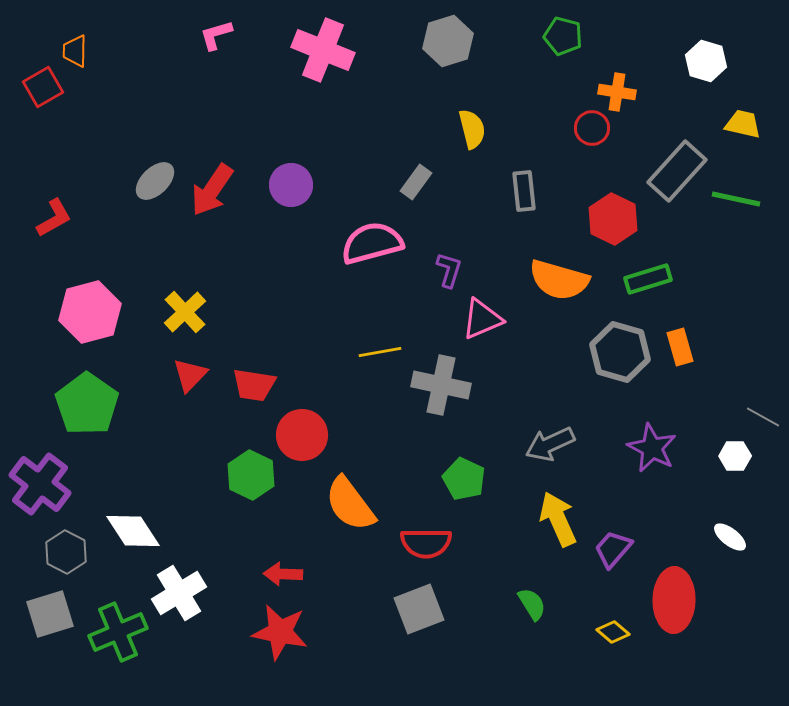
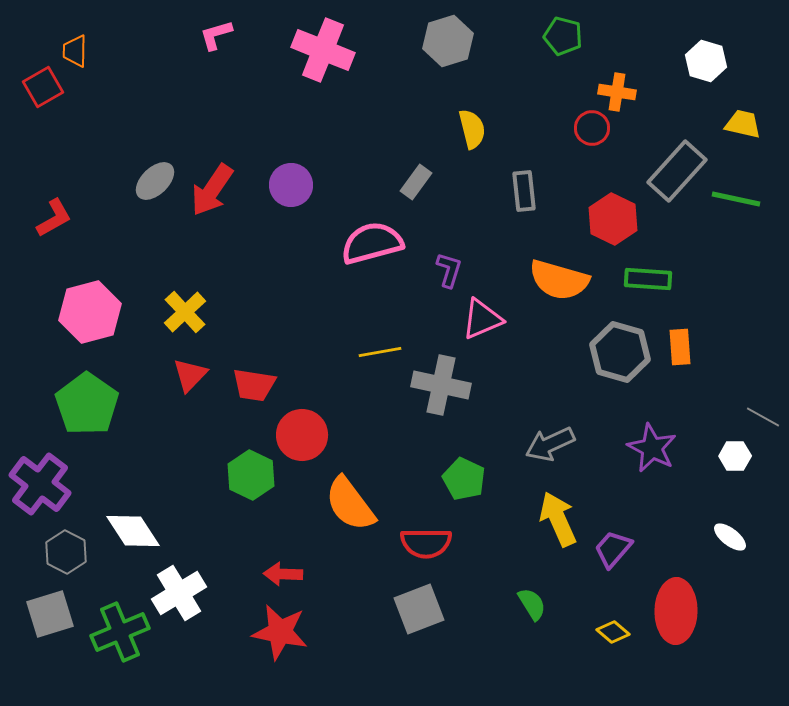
green rectangle at (648, 279): rotated 21 degrees clockwise
orange rectangle at (680, 347): rotated 12 degrees clockwise
red ellipse at (674, 600): moved 2 px right, 11 px down
green cross at (118, 632): moved 2 px right
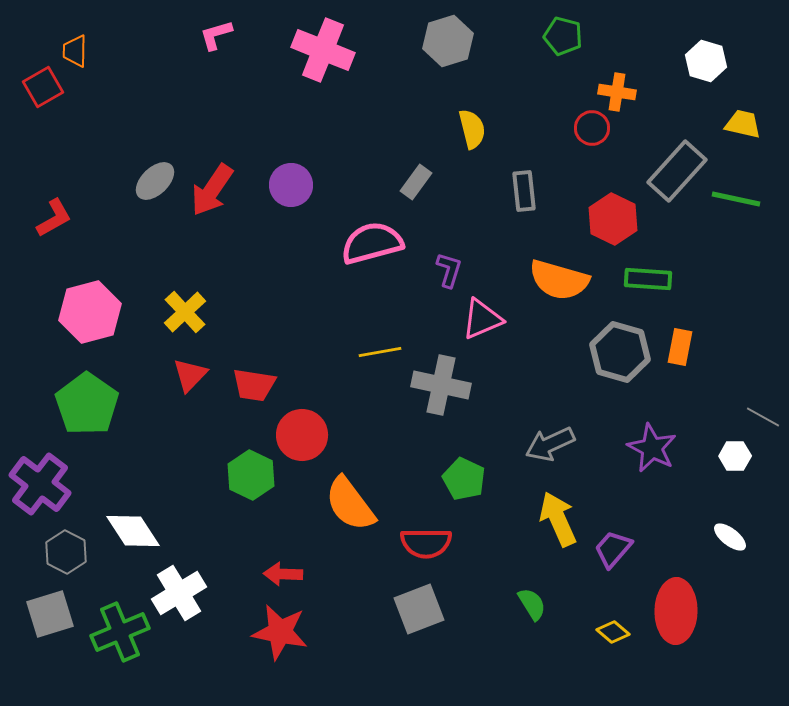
orange rectangle at (680, 347): rotated 15 degrees clockwise
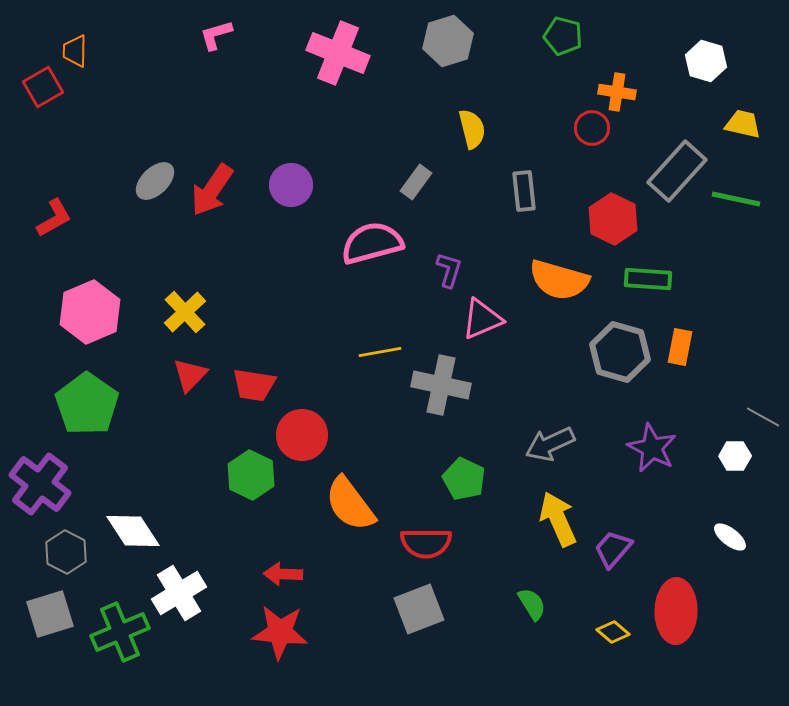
pink cross at (323, 50): moved 15 px right, 3 px down
pink hexagon at (90, 312): rotated 8 degrees counterclockwise
red star at (280, 632): rotated 6 degrees counterclockwise
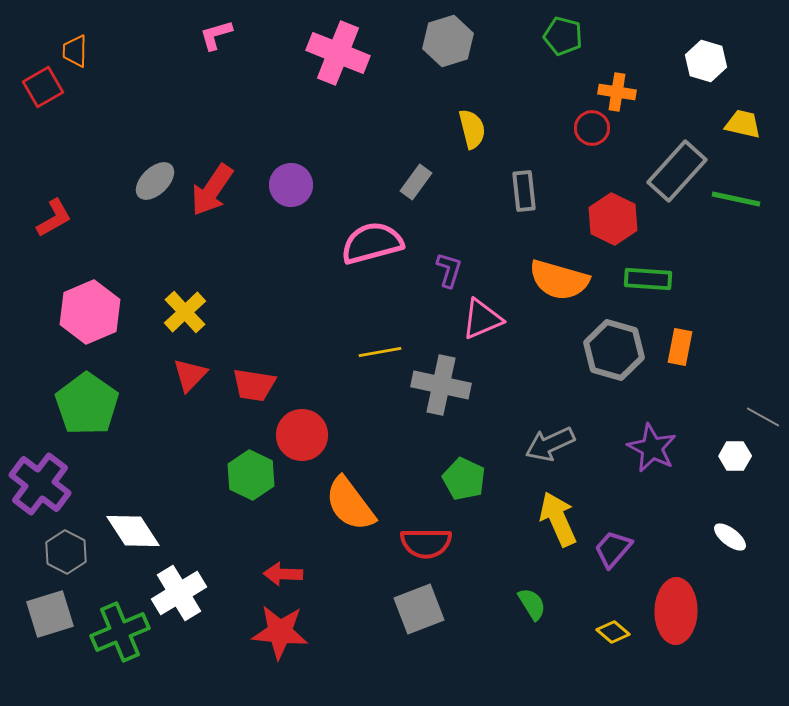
gray hexagon at (620, 352): moved 6 px left, 2 px up
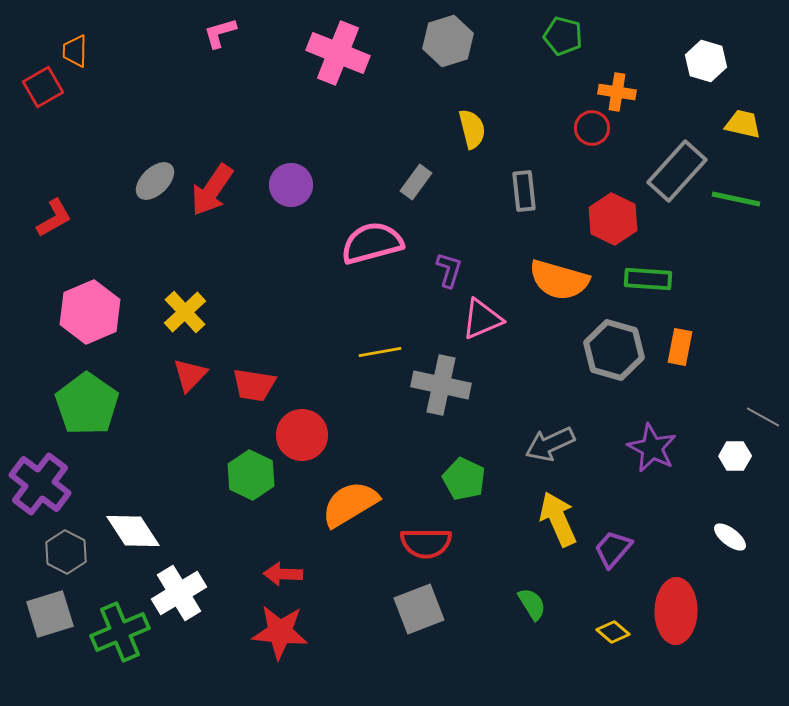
pink L-shape at (216, 35): moved 4 px right, 2 px up
orange semicircle at (350, 504): rotated 96 degrees clockwise
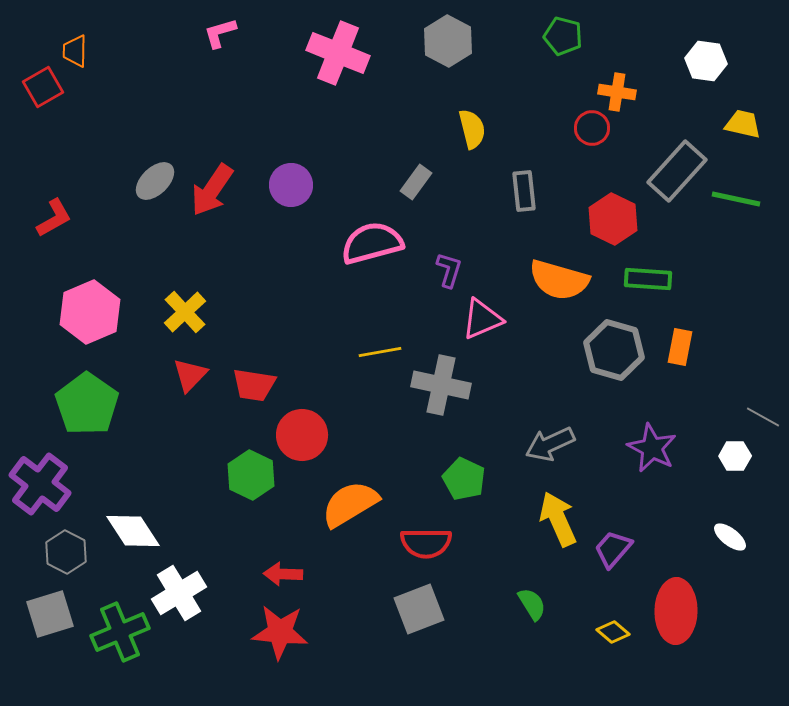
gray hexagon at (448, 41): rotated 15 degrees counterclockwise
white hexagon at (706, 61): rotated 9 degrees counterclockwise
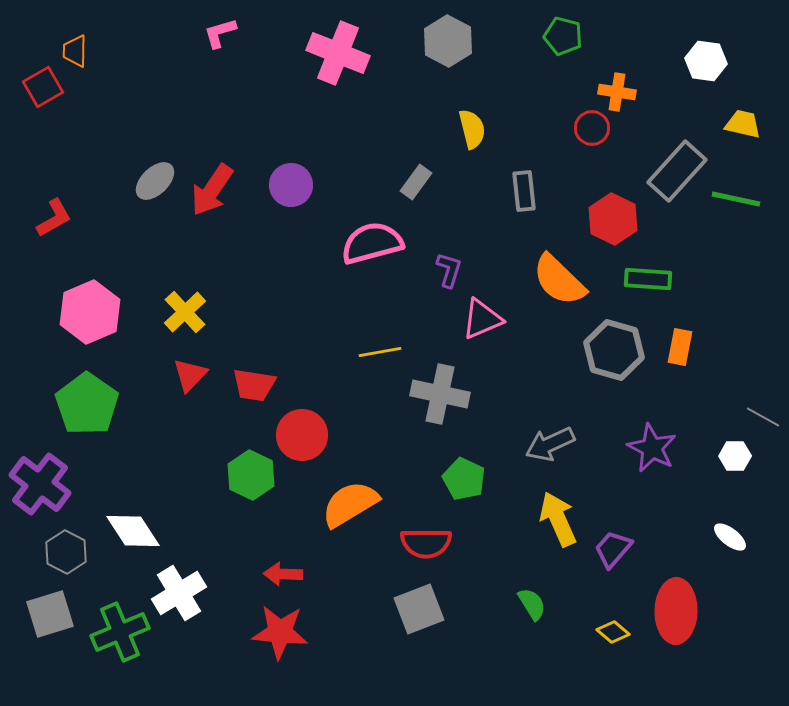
orange semicircle at (559, 280): rotated 28 degrees clockwise
gray cross at (441, 385): moved 1 px left, 9 px down
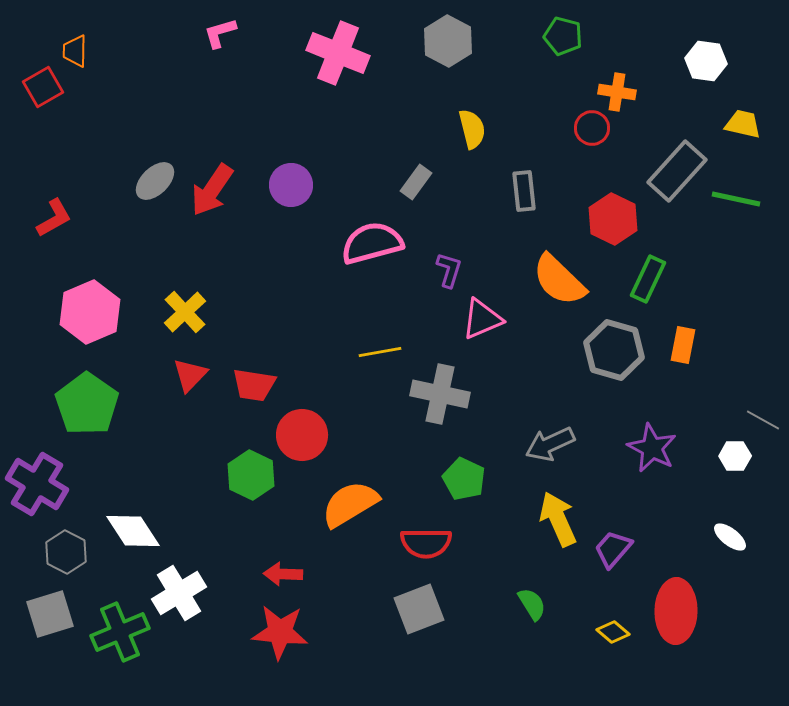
green rectangle at (648, 279): rotated 69 degrees counterclockwise
orange rectangle at (680, 347): moved 3 px right, 2 px up
gray line at (763, 417): moved 3 px down
purple cross at (40, 484): moved 3 px left; rotated 6 degrees counterclockwise
